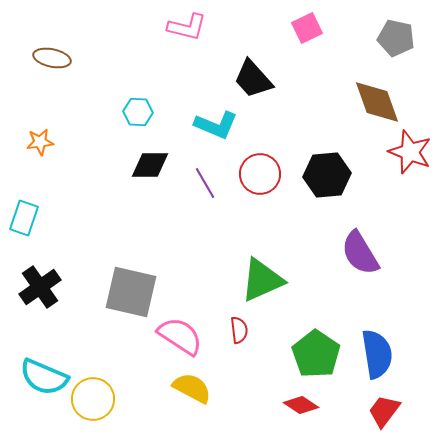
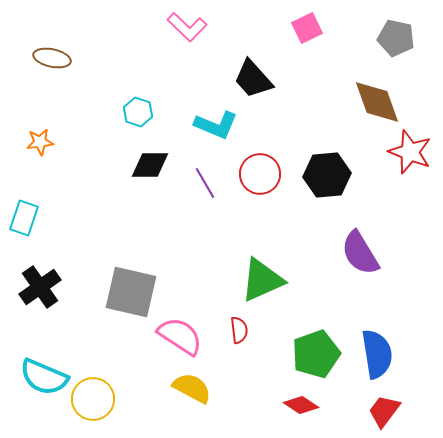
pink L-shape: rotated 30 degrees clockwise
cyan hexagon: rotated 16 degrees clockwise
green pentagon: rotated 18 degrees clockwise
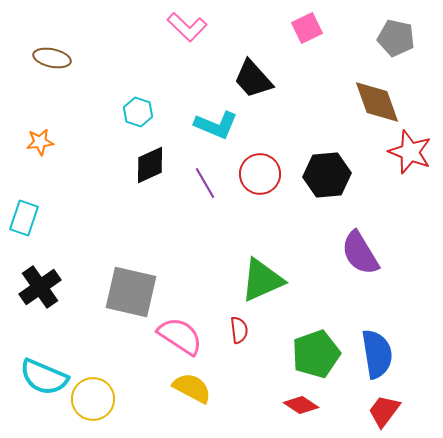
black diamond: rotated 24 degrees counterclockwise
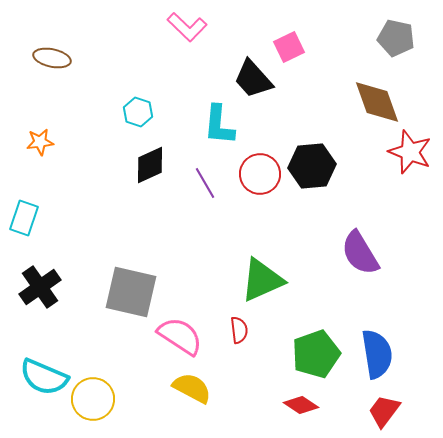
pink square: moved 18 px left, 19 px down
cyan L-shape: moved 3 px right; rotated 72 degrees clockwise
black hexagon: moved 15 px left, 9 px up
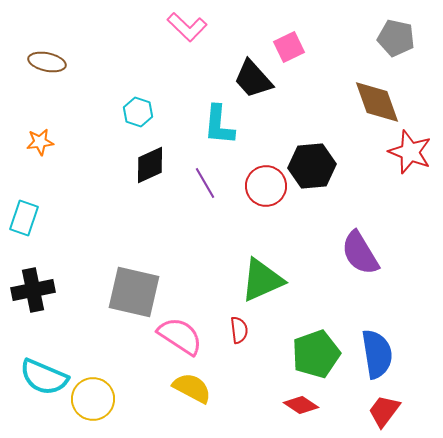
brown ellipse: moved 5 px left, 4 px down
red circle: moved 6 px right, 12 px down
black cross: moved 7 px left, 3 px down; rotated 24 degrees clockwise
gray square: moved 3 px right
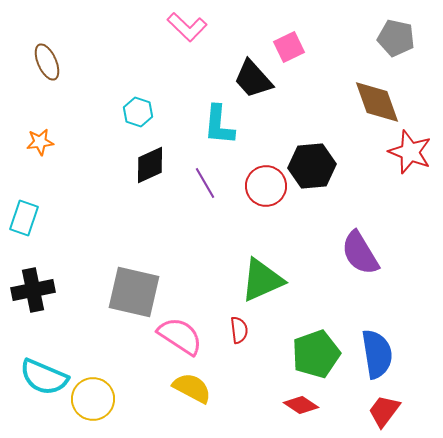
brown ellipse: rotated 54 degrees clockwise
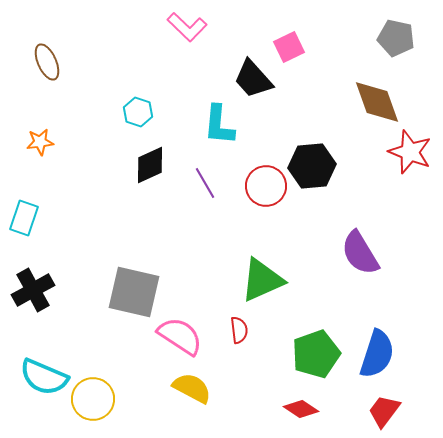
black cross: rotated 18 degrees counterclockwise
blue semicircle: rotated 27 degrees clockwise
red diamond: moved 4 px down
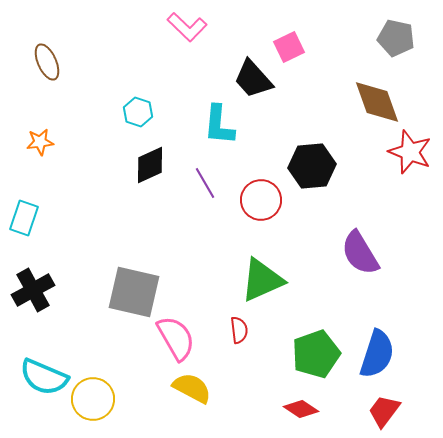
red circle: moved 5 px left, 14 px down
pink semicircle: moved 4 px left, 2 px down; rotated 27 degrees clockwise
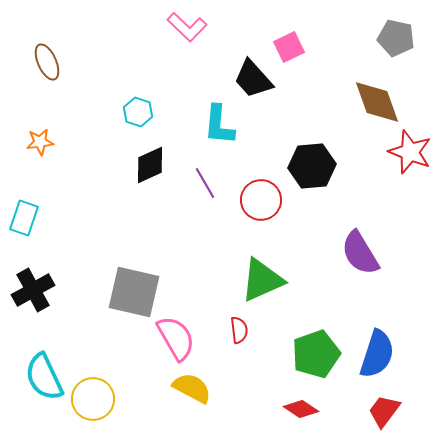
cyan semicircle: rotated 42 degrees clockwise
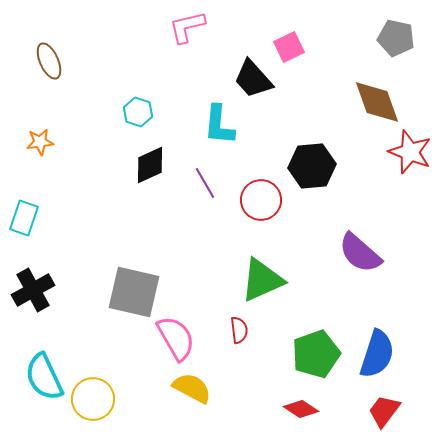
pink L-shape: rotated 123 degrees clockwise
brown ellipse: moved 2 px right, 1 px up
purple semicircle: rotated 18 degrees counterclockwise
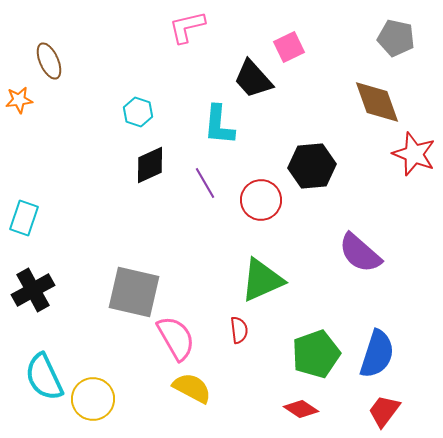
orange star: moved 21 px left, 42 px up
red star: moved 4 px right, 2 px down
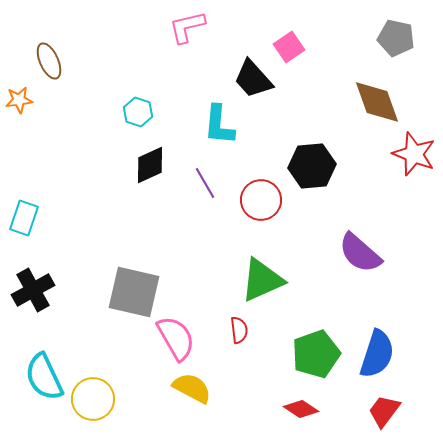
pink square: rotated 8 degrees counterclockwise
